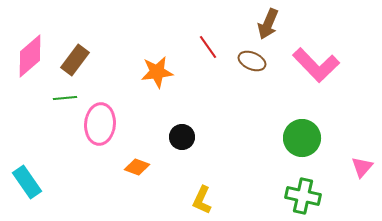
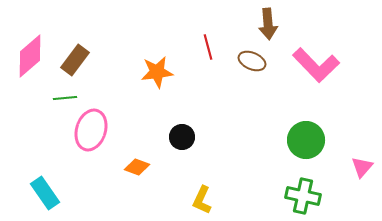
brown arrow: rotated 28 degrees counterclockwise
red line: rotated 20 degrees clockwise
pink ellipse: moved 9 px left, 6 px down; rotated 12 degrees clockwise
green circle: moved 4 px right, 2 px down
cyan rectangle: moved 18 px right, 11 px down
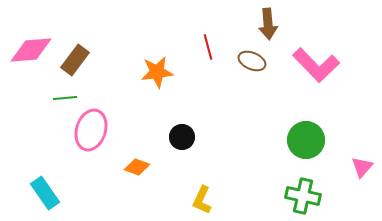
pink diamond: moved 1 px right, 6 px up; rotated 36 degrees clockwise
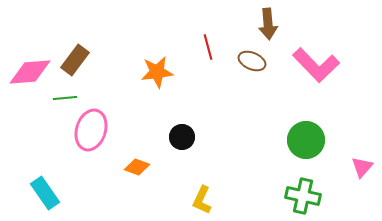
pink diamond: moved 1 px left, 22 px down
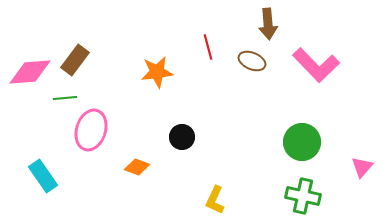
green circle: moved 4 px left, 2 px down
cyan rectangle: moved 2 px left, 17 px up
yellow L-shape: moved 13 px right
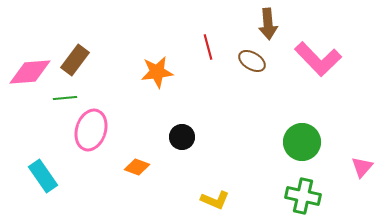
brown ellipse: rotated 8 degrees clockwise
pink L-shape: moved 2 px right, 6 px up
yellow L-shape: rotated 92 degrees counterclockwise
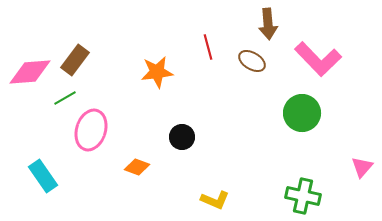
green line: rotated 25 degrees counterclockwise
green circle: moved 29 px up
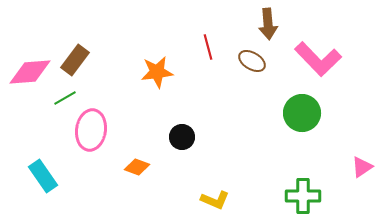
pink ellipse: rotated 9 degrees counterclockwise
pink triangle: rotated 15 degrees clockwise
green cross: rotated 12 degrees counterclockwise
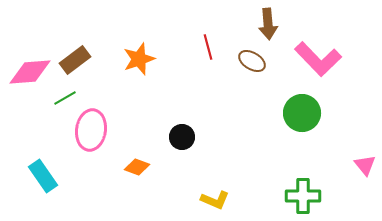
brown rectangle: rotated 16 degrees clockwise
orange star: moved 18 px left, 13 px up; rotated 12 degrees counterclockwise
pink triangle: moved 3 px right, 2 px up; rotated 35 degrees counterclockwise
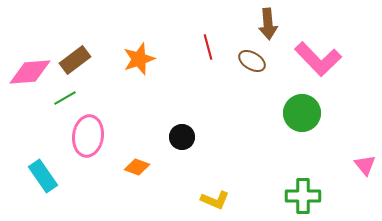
pink ellipse: moved 3 px left, 6 px down
